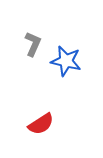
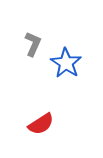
blue star: moved 2 px down; rotated 20 degrees clockwise
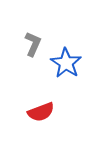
red semicircle: moved 12 px up; rotated 12 degrees clockwise
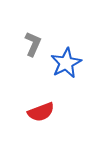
blue star: rotated 12 degrees clockwise
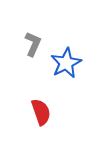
red semicircle: rotated 88 degrees counterclockwise
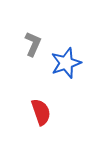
blue star: rotated 8 degrees clockwise
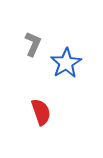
blue star: rotated 12 degrees counterclockwise
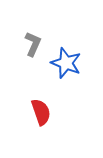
blue star: rotated 20 degrees counterclockwise
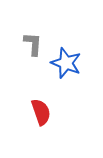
gray L-shape: rotated 20 degrees counterclockwise
